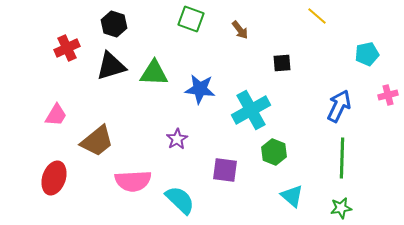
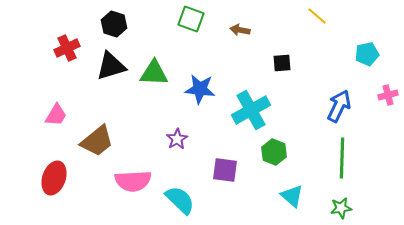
brown arrow: rotated 138 degrees clockwise
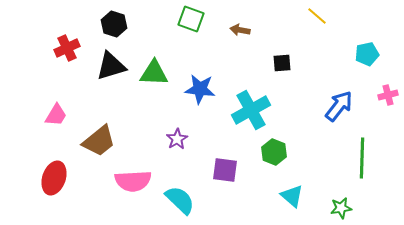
blue arrow: rotated 12 degrees clockwise
brown trapezoid: moved 2 px right
green line: moved 20 px right
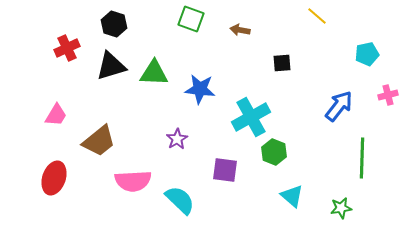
cyan cross: moved 7 px down
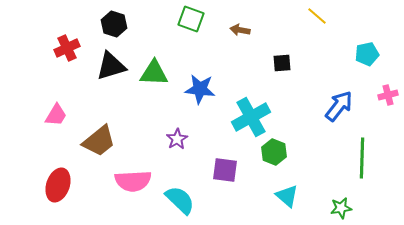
red ellipse: moved 4 px right, 7 px down
cyan triangle: moved 5 px left
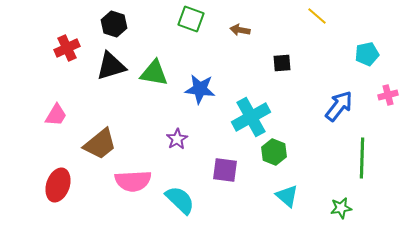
green triangle: rotated 8 degrees clockwise
brown trapezoid: moved 1 px right, 3 px down
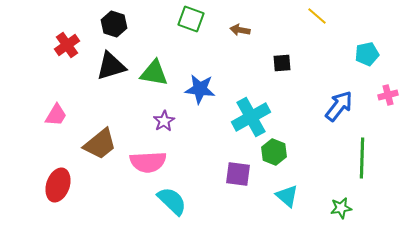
red cross: moved 3 px up; rotated 10 degrees counterclockwise
purple star: moved 13 px left, 18 px up
purple square: moved 13 px right, 4 px down
pink semicircle: moved 15 px right, 19 px up
cyan semicircle: moved 8 px left, 1 px down
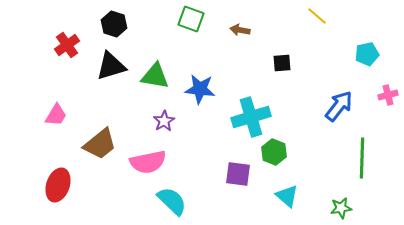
green triangle: moved 1 px right, 3 px down
cyan cross: rotated 12 degrees clockwise
pink semicircle: rotated 9 degrees counterclockwise
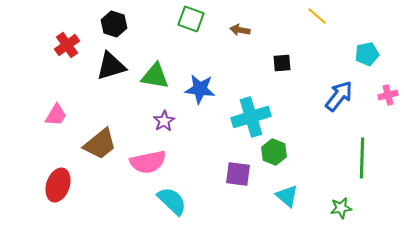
blue arrow: moved 10 px up
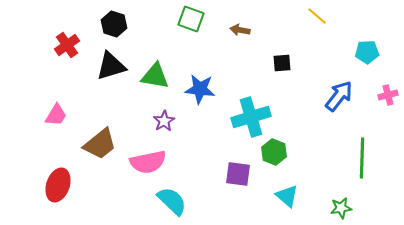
cyan pentagon: moved 2 px up; rotated 10 degrees clockwise
